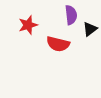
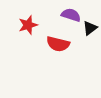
purple semicircle: rotated 66 degrees counterclockwise
black triangle: moved 1 px up
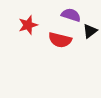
black triangle: moved 3 px down
red semicircle: moved 2 px right, 4 px up
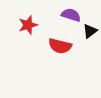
red semicircle: moved 6 px down
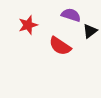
red semicircle: rotated 20 degrees clockwise
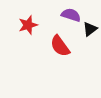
black triangle: moved 2 px up
red semicircle: rotated 20 degrees clockwise
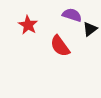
purple semicircle: moved 1 px right
red star: rotated 24 degrees counterclockwise
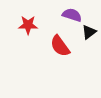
red star: rotated 30 degrees counterclockwise
black triangle: moved 1 px left, 3 px down
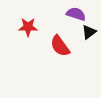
purple semicircle: moved 4 px right, 1 px up
red star: moved 2 px down
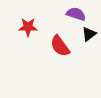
black triangle: moved 2 px down
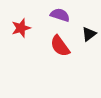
purple semicircle: moved 16 px left, 1 px down
red star: moved 7 px left, 1 px down; rotated 18 degrees counterclockwise
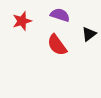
red star: moved 1 px right, 7 px up
red semicircle: moved 3 px left, 1 px up
